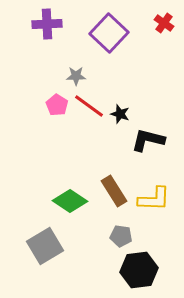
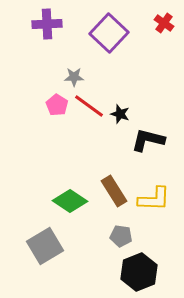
gray star: moved 2 px left, 1 px down
black hexagon: moved 2 px down; rotated 15 degrees counterclockwise
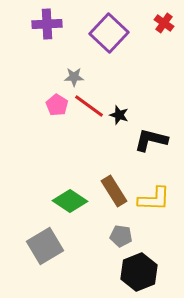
black star: moved 1 px left, 1 px down
black L-shape: moved 3 px right
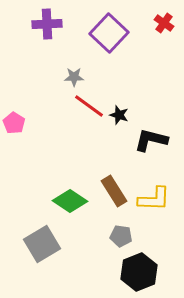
pink pentagon: moved 43 px left, 18 px down
gray square: moved 3 px left, 2 px up
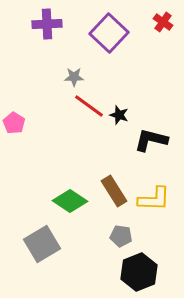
red cross: moved 1 px left, 1 px up
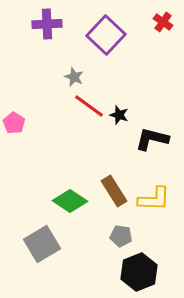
purple square: moved 3 px left, 2 px down
gray star: rotated 24 degrees clockwise
black L-shape: moved 1 px right, 1 px up
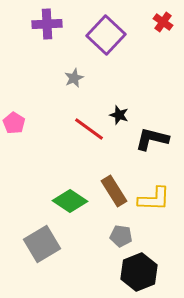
gray star: moved 1 px down; rotated 24 degrees clockwise
red line: moved 23 px down
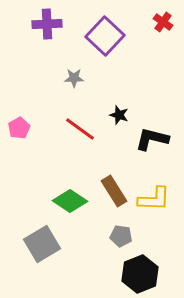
purple square: moved 1 px left, 1 px down
gray star: rotated 24 degrees clockwise
pink pentagon: moved 5 px right, 5 px down; rotated 10 degrees clockwise
red line: moved 9 px left
black hexagon: moved 1 px right, 2 px down
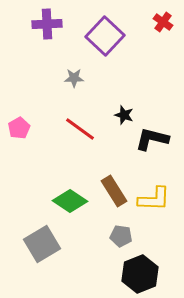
black star: moved 5 px right
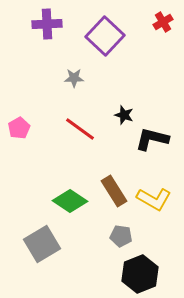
red cross: rotated 24 degrees clockwise
yellow L-shape: rotated 28 degrees clockwise
